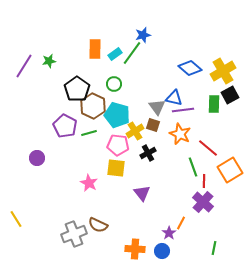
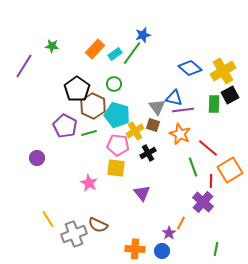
orange rectangle at (95, 49): rotated 42 degrees clockwise
green star at (49, 61): moved 3 px right, 15 px up; rotated 16 degrees clockwise
red line at (204, 181): moved 7 px right
yellow line at (16, 219): moved 32 px right
green line at (214, 248): moved 2 px right, 1 px down
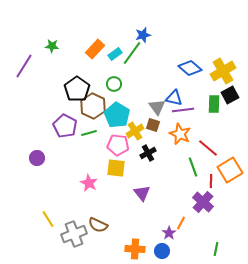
cyan pentagon at (117, 115): rotated 15 degrees clockwise
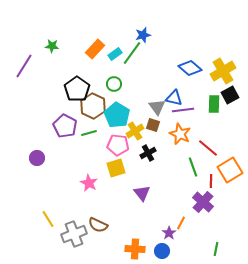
yellow square at (116, 168): rotated 24 degrees counterclockwise
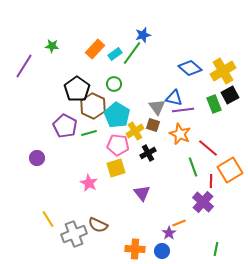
green rectangle at (214, 104): rotated 24 degrees counterclockwise
orange line at (181, 223): moved 2 px left; rotated 40 degrees clockwise
